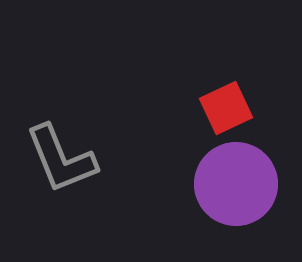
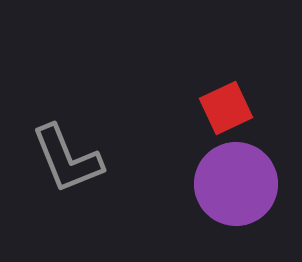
gray L-shape: moved 6 px right
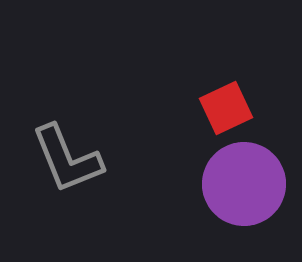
purple circle: moved 8 px right
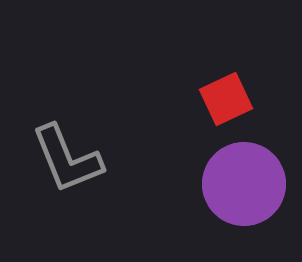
red square: moved 9 px up
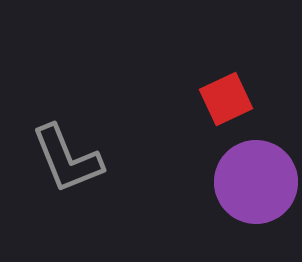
purple circle: moved 12 px right, 2 px up
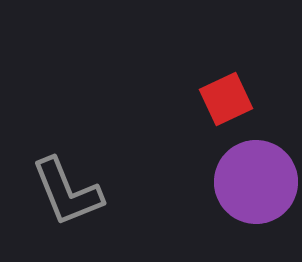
gray L-shape: moved 33 px down
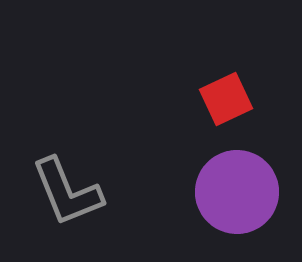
purple circle: moved 19 px left, 10 px down
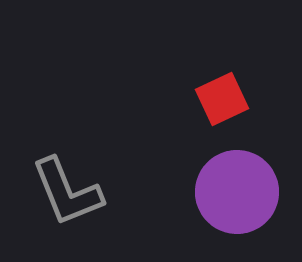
red square: moved 4 px left
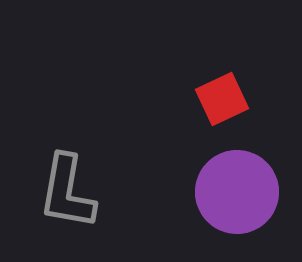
gray L-shape: rotated 32 degrees clockwise
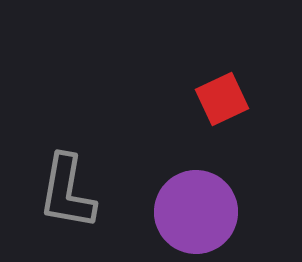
purple circle: moved 41 px left, 20 px down
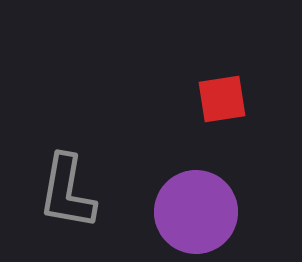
red square: rotated 16 degrees clockwise
